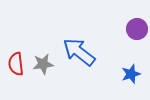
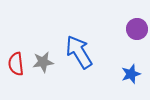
blue arrow: rotated 20 degrees clockwise
gray star: moved 2 px up
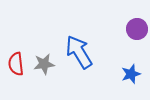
gray star: moved 1 px right, 2 px down
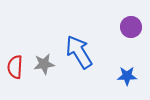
purple circle: moved 6 px left, 2 px up
red semicircle: moved 1 px left, 3 px down; rotated 10 degrees clockwise
blue star: moved 4 px left, 2 px down; rotated 18 degrees clockwise
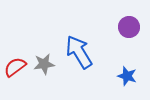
purple circle: moved 2 px left
red semicircle: rotated 50 degrees clockwise
blue star: rotated 18 degrees clockwise
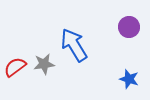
blue arrow: moved 5 px left, 7 px up
blue star: moved 2 px right, 3 px down
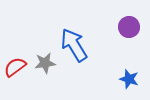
gray star: moved 1 px right, 1 px up
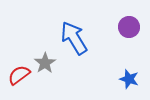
blue arrow: moved 7 px up
gray star: rotated 25 degrees counterclockwise
red semicircle: moved 4 px right, 8 px down
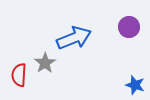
blue arrow: rotated 100 degrees clockwise
red semicircle: rotated 50 degrees counterclockwise
blue star: moved 6 px right, 6 px down
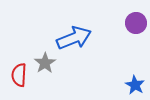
purple circle: moved 7 px right, 4 px up
blue star: rotated 12 degrees clockwise
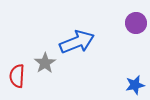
blue arrow: moved 3 px right, 4 px down
red semicircle: moved 2 px left, 1 px down
blue star: rotated 30 degrees clockwise
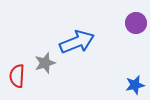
gray star: rotated 15 degrees clockwise
